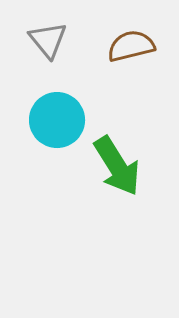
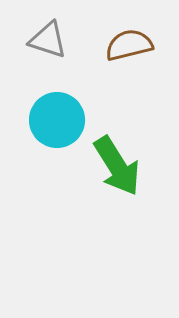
gray triangle: rotated 33 degrees counterclockwise
brown semicircle: moved 2 px left, 1 px up
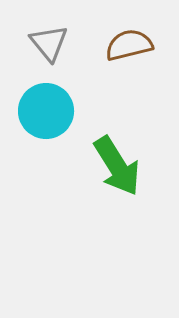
gray triangle: moved 1 px right, 3 px down; rotated 33 degrees clockwise
cyan circle: moved 11 px left, 9 px up
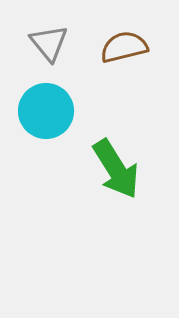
brown semicircle: moved 5 px left, 2 px down
green arrow: moved 1 px left, 3 px down
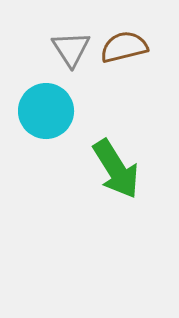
gray triangle: moved 22 px right, 6 px down; rotated 6 degrees clockwise
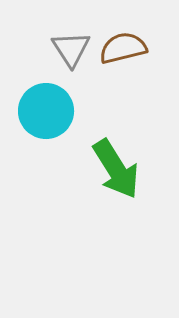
brown semicircle: moved 1 px left, 1 px down
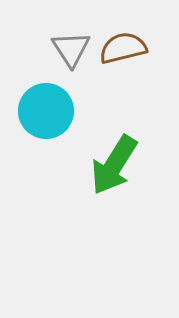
green arrow: moved 2 px left, 4 px up; rotated 64 degrees clockwise
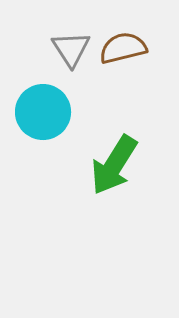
cyan circle: moved 3 px left, 1 px down
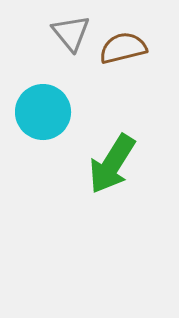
gray triangle: moved 16 px up; rotated 6 degrees counterclockwise
green arrow: moved 2 px left, 1 px up
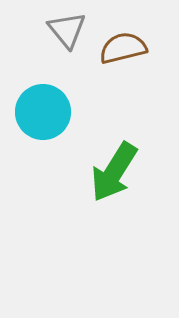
gray triangle: moved 4 px left, 3 px up
green arrow: moved 2 px right, 8 px down
